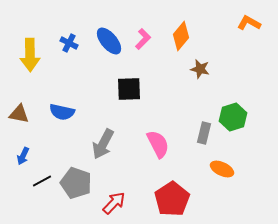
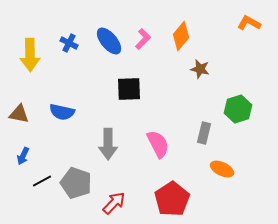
green hexagon: moved 5 px right, 8 px up
gray arrow: moved 5 px right; rotated 28 degrees counterclockwise
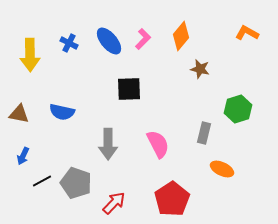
orange L-shape: moved 2 px left, 10 px down
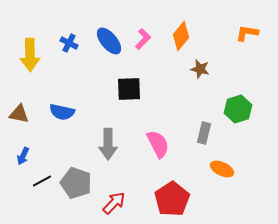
orange L-shape: rotated 20 degrees counterclockwise
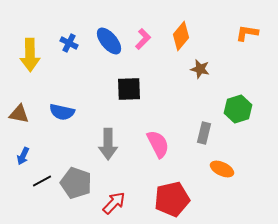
red pentagon: rotated 20 degrees clockwise
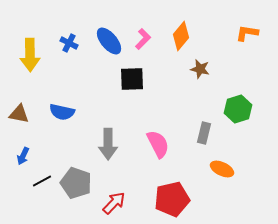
black square: moved 3 px right, 10 px up
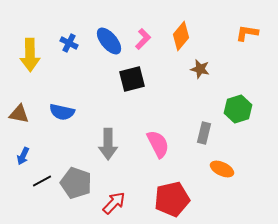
black square: rotated 12 degrees counterclockwise
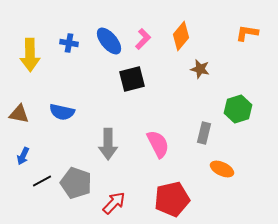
blue cross: rotated 18 degrees counterclockwise
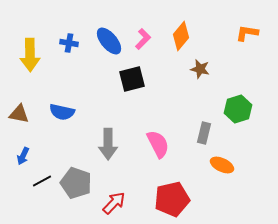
orange ellipse: moved 4 px up
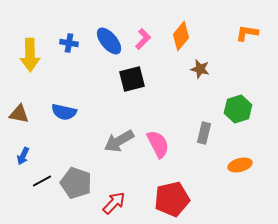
blue semicircle: moved 2 px right
gray arrow: moved 11 px right, 3 px up; rotated 60 degrees clockwise
orange ellipse: moved 18 px right; rotated 40 degrees counterclockwise
